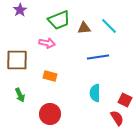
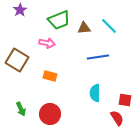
brown square: rotated 30 degrees clockwise
green arrow: moved 1 px right, 14 px down
red square: rotated 16 degrees counterclockwise
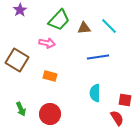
green trapezoid: rotated 25 degrees counterclockwise
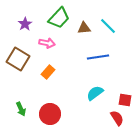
purple star: moved 5 px right, 14 px down
green trapezoid: moved 2 px up
cyan line: moved 1 px left
brown square: moved 1 px right, 1 px up
orange rectangle: moved 2 px left, 4 px up; rotated 64 degrees counterclockwise
cyan semicircle: rotated 54 degrees clockwise
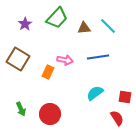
green trapezoid: moved 2 px left
pink arrow: moved 18 px right, 17 px down
orange rectangle: rotated 16 degrees counterclockwise
red square: moved 3 px up
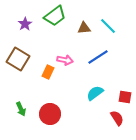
green trapezoid: moved 2 px left, 2 px up; rotated 10 degrees clockwise
blue line: rotated 25 degrees counterclockwise
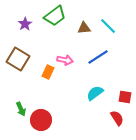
red circle: moved 9 px left, 6 px down
